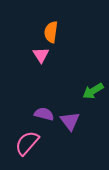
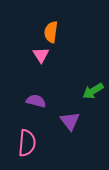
purple semicircle: moved 8 px left, 13 px up
pink semicircle: rotated 144 degrees clockwise
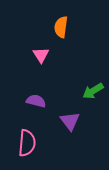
orange semicircle: moved 10 px right, 5 px up
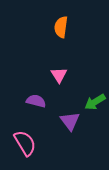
pink triangle: moved 18 px right, 20 px down
green arrow: moved 2 px right, 11 px down
pink semicircle: moved 2 px left; rotated 36 degrees counterclockwise
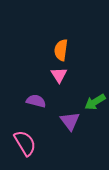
orange semicircle: moved 23 px down
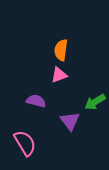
pink triangle: rotated 42 degrees clockwise
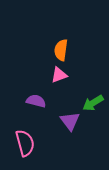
green arrow: moved 2 px left, 1 px down
pink semicircle: rotated 16 degrees clockwise
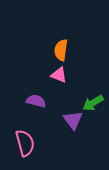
pink triangle: rotated 42 degrees clockwise
purple triangle: moved 3 px right, 1 px up
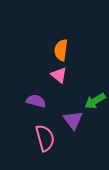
pink triangle: rotated 18 degrees clockwise
green arrow: moved 2 px right, 2 px up
pink semicircle: moved 20 px right, 5 px up
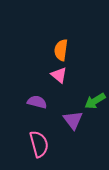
purple semicircle: moved 1 px right, 1 px down
pink semicircle: moved 6 px left, 6 px down
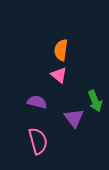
green arrow: rotated 80 degrees counterclockwise
purple triangle: moved 1 px right, 2 px up
pink semicircle: moved 1 px left, 3 px up
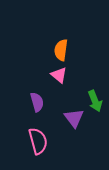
purple semicircle: rotated 60 degrees clockwise
